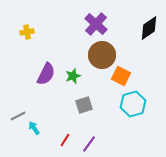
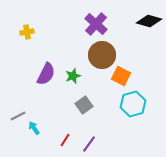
black diamond: moved 7 px up; rotated 50 degrees clockwise
gray square: rotated 18 degrees counterclockwise
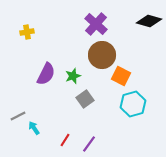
gray square: moved 1 px right, 6 px up
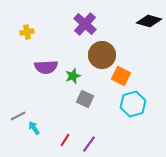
purple cross: moved 11 px left
purple semicircle: moved 7 px up; rotated 60 degrees clockwise
gray square: rotated 30 degrees counterclockwise
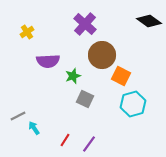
black diamond: rotated 20 degrees clockwise
yellow cross: rotated 24 degrees counterclockwise
purple semicircle: moved 2 px right, 6 px up
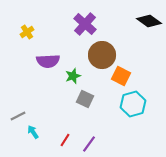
cyan arrow: moved 1 px left, 4 px down
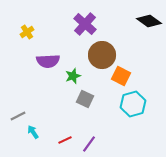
red line: rotated 32 degrees clockwise
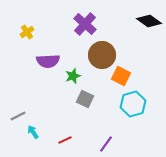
purple line: moved 17 px right
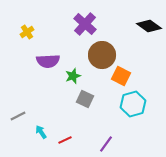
black diamond: moved 5 px down
cyan arrow: moved 8 px right
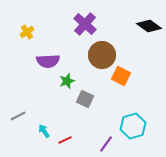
green star: moved 6 px left, 5 px down
cyan hexagon: moved 22 px down
cyan arrow: moved 3 px right, 1 px up
